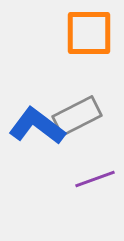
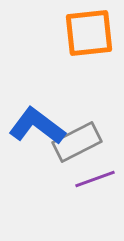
orange square: rotated 6 degrees counterclockwise
gray rectangle: moved 26 px down
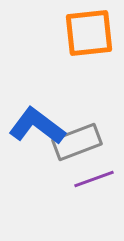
gray rectangle: rotated 6 degrees clockwise
purple line: moved 1 px left
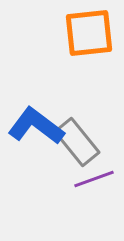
blue L-shape: moved 1 px left
gray rectangle: rotated 72 degrees clockwise
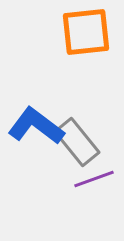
orange square: moved 3 px left, 1 px up
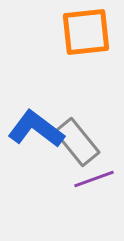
blue L-shape: moved 3 px down
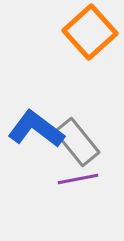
orange square: moved 4 px right; rotated 36 degrees counterclockwise
purple line: moved 16 px left; rotated 9 degrees clockwise
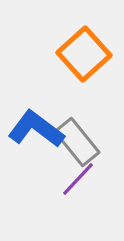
orange square: moved 6 px left, 22 px down
purple line: rotated 36 degrees counterclockwise
